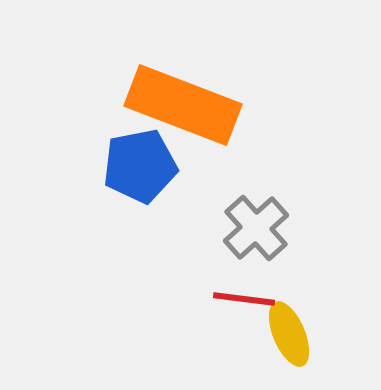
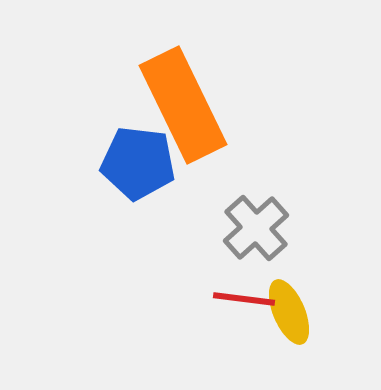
orange rectangle: rotated 43 degrees clockwise
blue pentagon: moved 2 px left, 3 px up; rotated 18 degrees clockwise
yellow ellipse: moved 22 px up
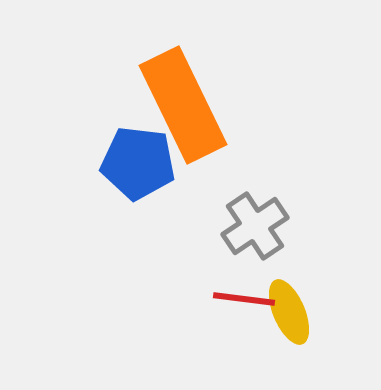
gray cross: moved 1 px left, 2 px up; rotated 8 degrees clockwise
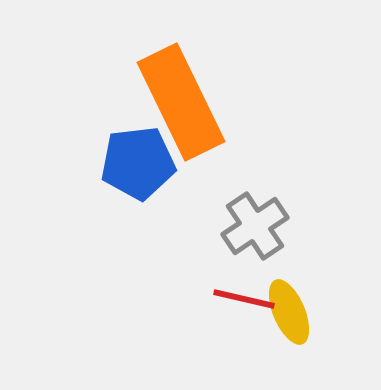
orange rectangle: moved 2 px left, 3 px up
blue pentagon: rotated 14 degrees counterclockwise
red line: rotated 6 degrees clockwise
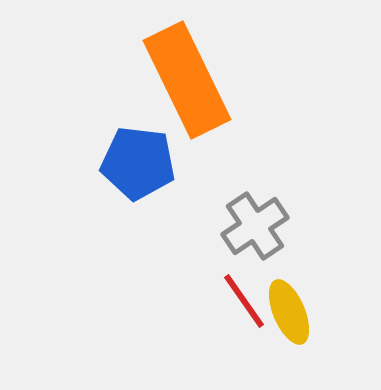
orange rectangle: moved 6 px right, 22 px up
blue pentagon: rotated 14 degrees clockwise
red line: moved 2 px down; rotated 42 degrees clockwise
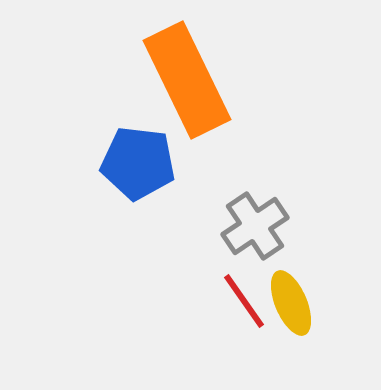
yellow ellipse: moved 2 px right, 9 px up
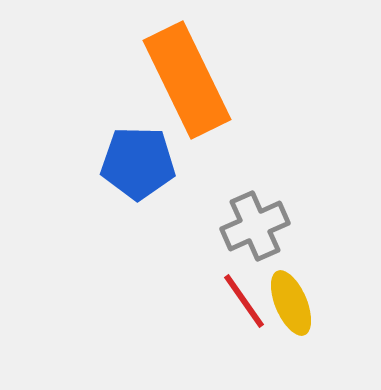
blue pentagon: rotated 6 degrees counterclockwise
gray cross: rotated 10 degrees clockwise
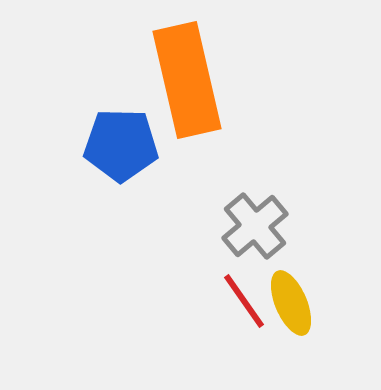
orange rectangle: rotated 13 degrees clockwise
blue pentagon: moved 17 px left, 18 px up
gray cross: rotated 16 degrees counterclockwise
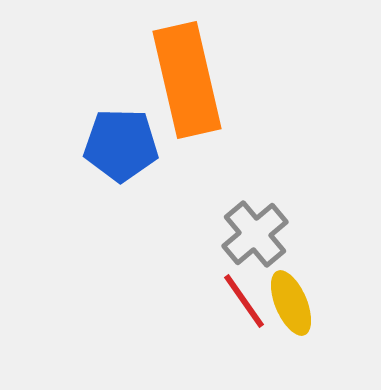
gray cross: moved 8 px down
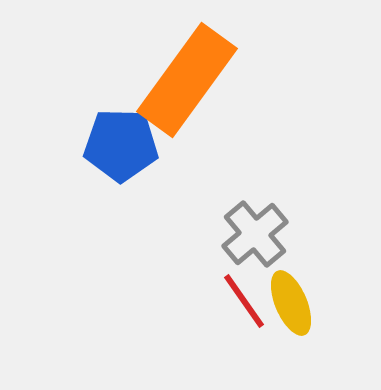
orange rectangle: rotated 49 degrees clockwise
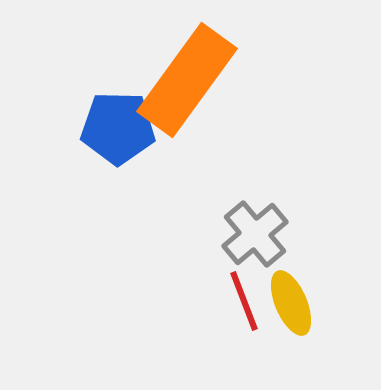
blue pentagon: moved 3 px left, 17 px up
red line: rotated 14 degrees clockwise
